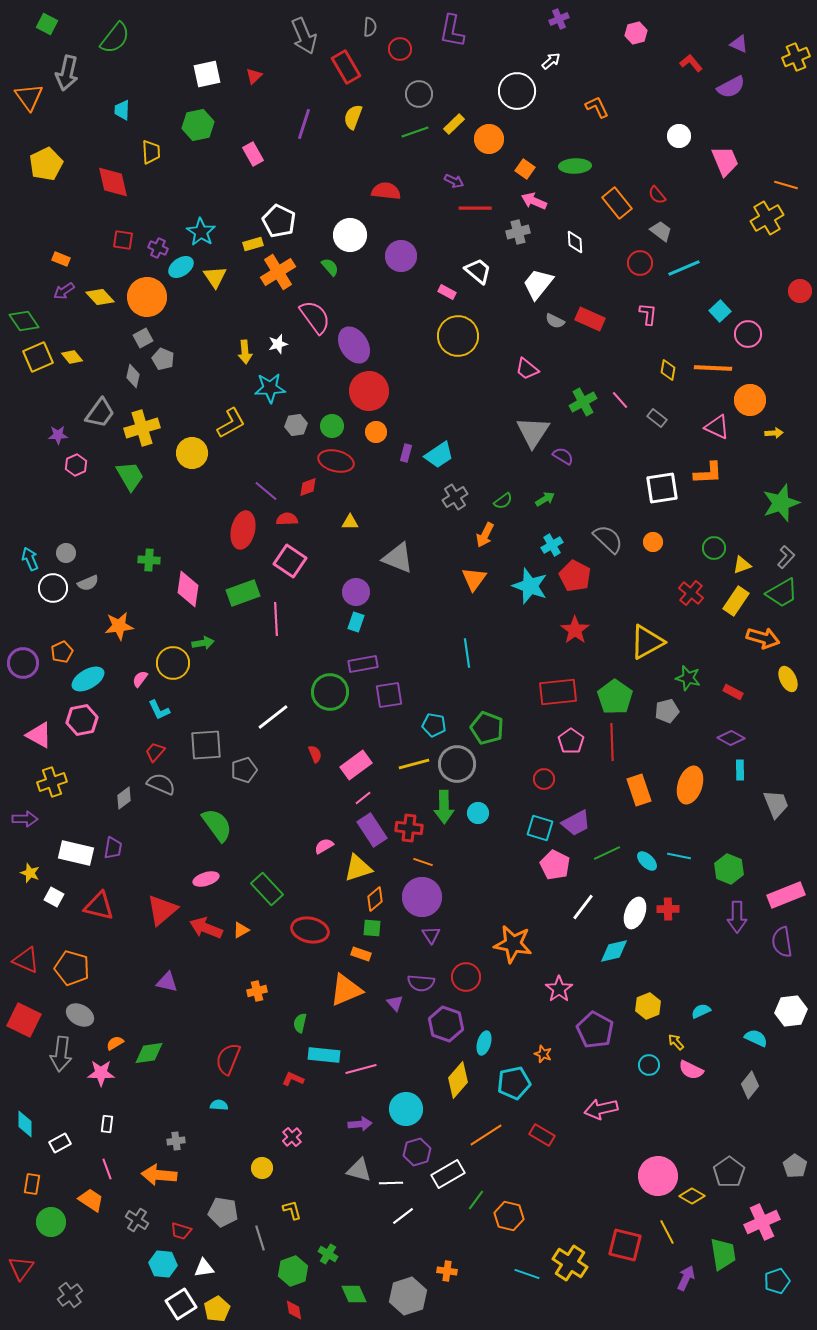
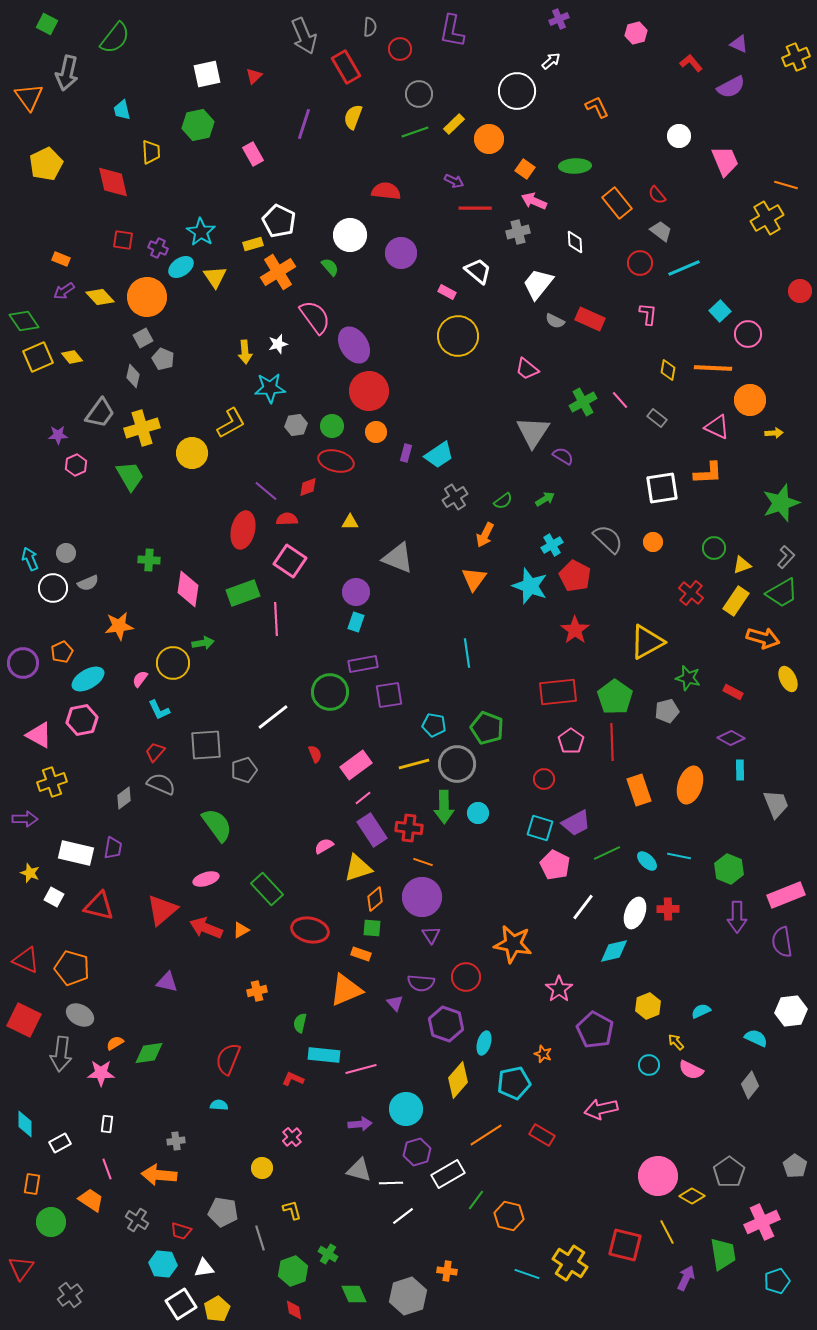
cyan trapezoid at (122, 110): rotated 15 degrees counterclockwise
purple circle at (401, 256): moved 3 px up
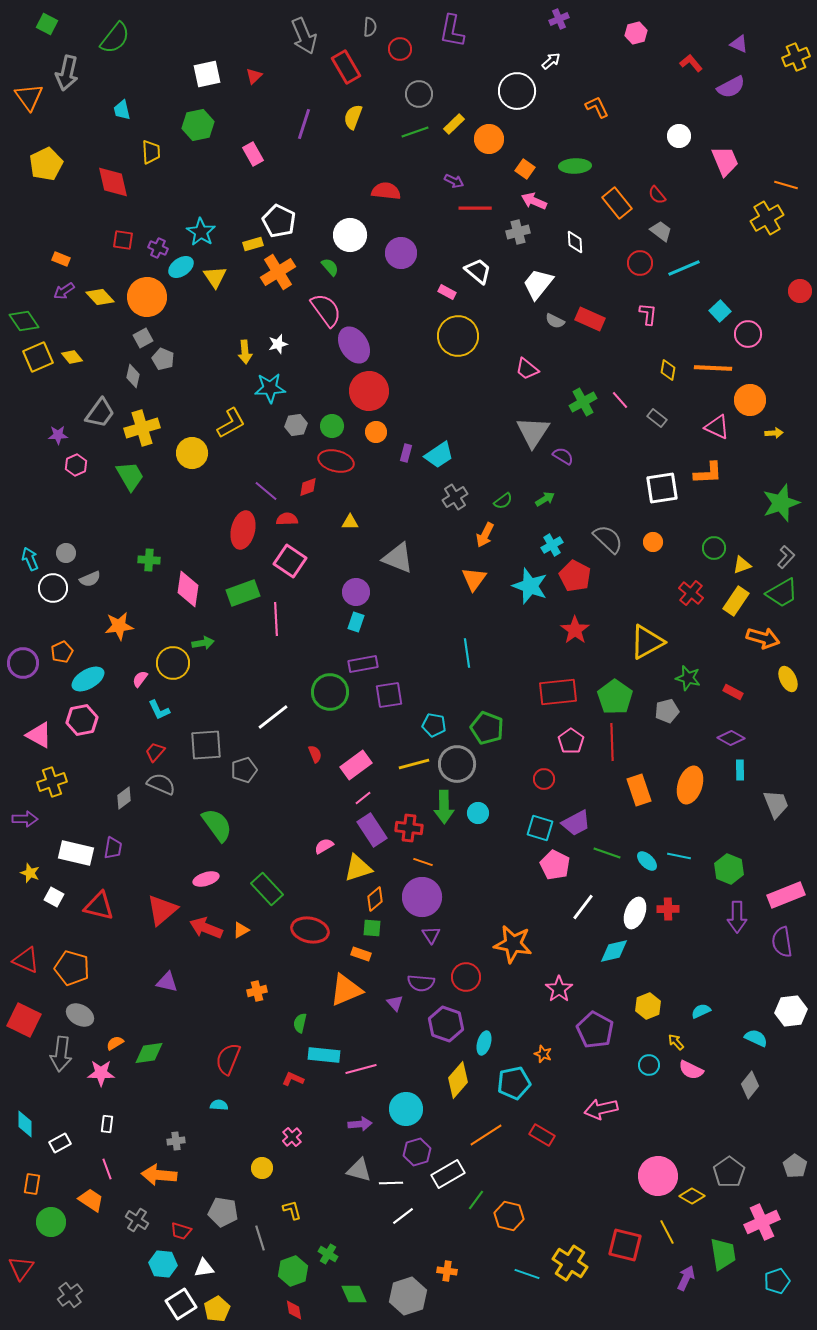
pink semicircle at (315, 317): moved 11 px right, 7 px up
gray semicircle at (88, 583): moved 2 px right, 4 px up
green line at (607, 853): rotated 44 degrees clockwise
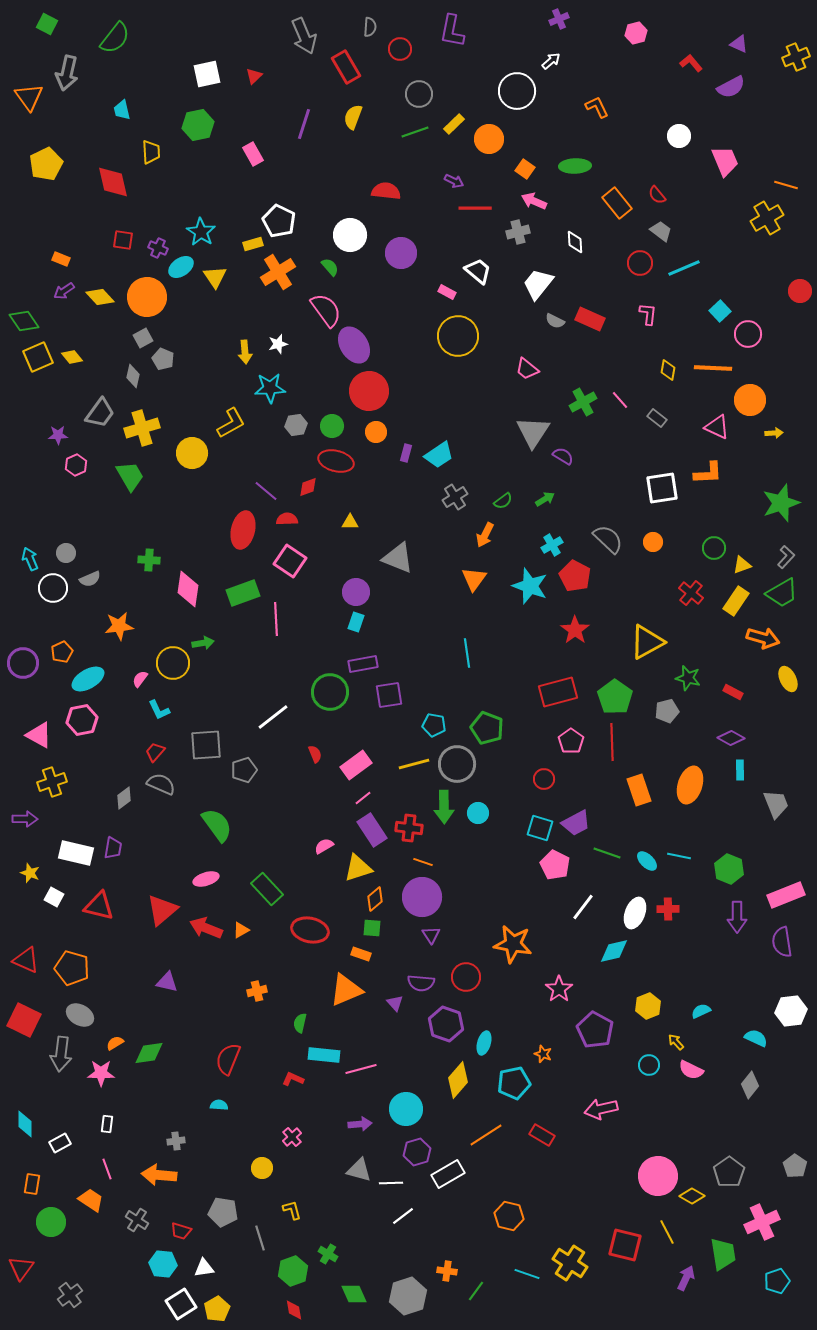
red rectangle at (558, 692): rotated 9 degrees counterclockwise
green line at (476, 1200): moved 91 px down
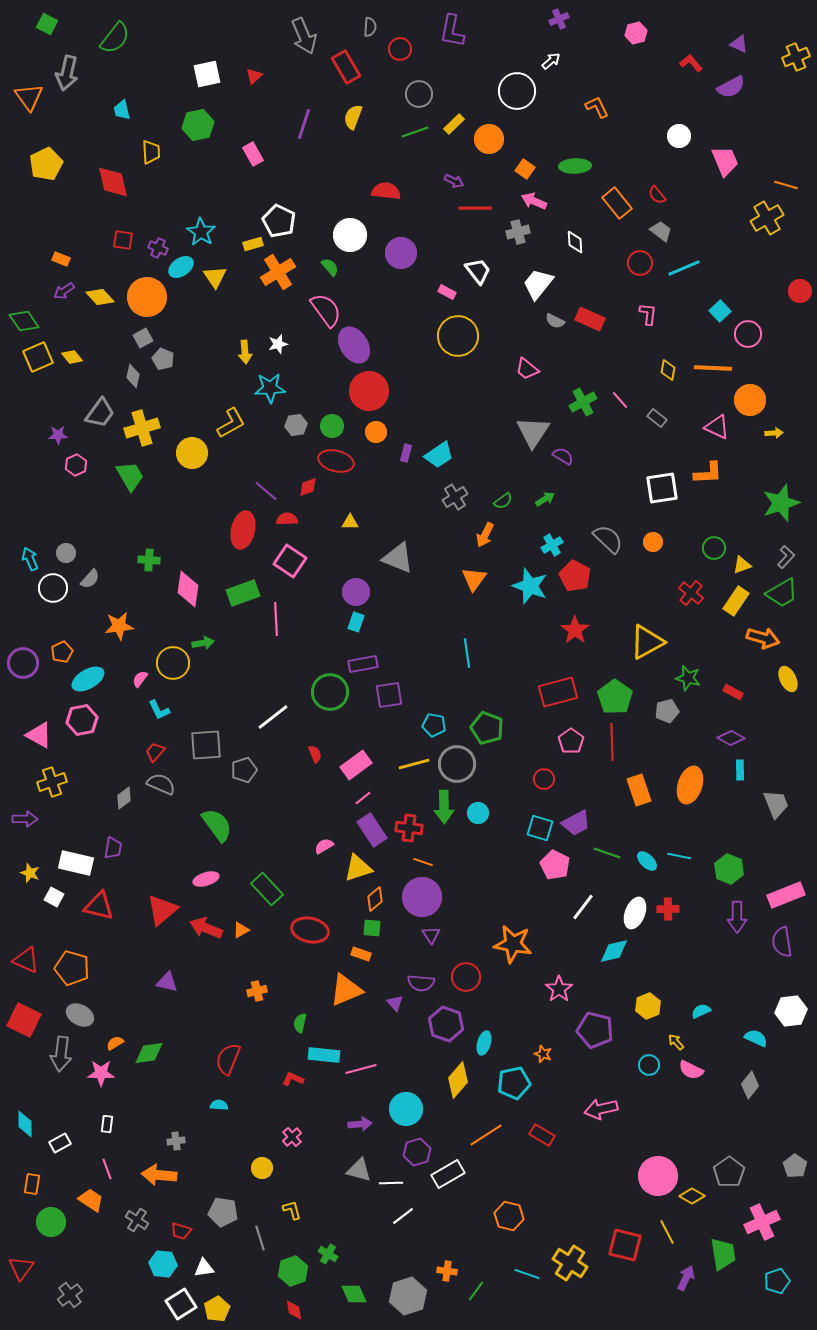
white trapezoid at (478, 271): rotated 12 degrees clockwise
gray semicircle at (90, 579): rotated 25 degrees counterclockwise
white rectangle at (76, 853): moved 10 px down
purple pentagon at (595, 1030): rotated 15 degrees counterclockwise
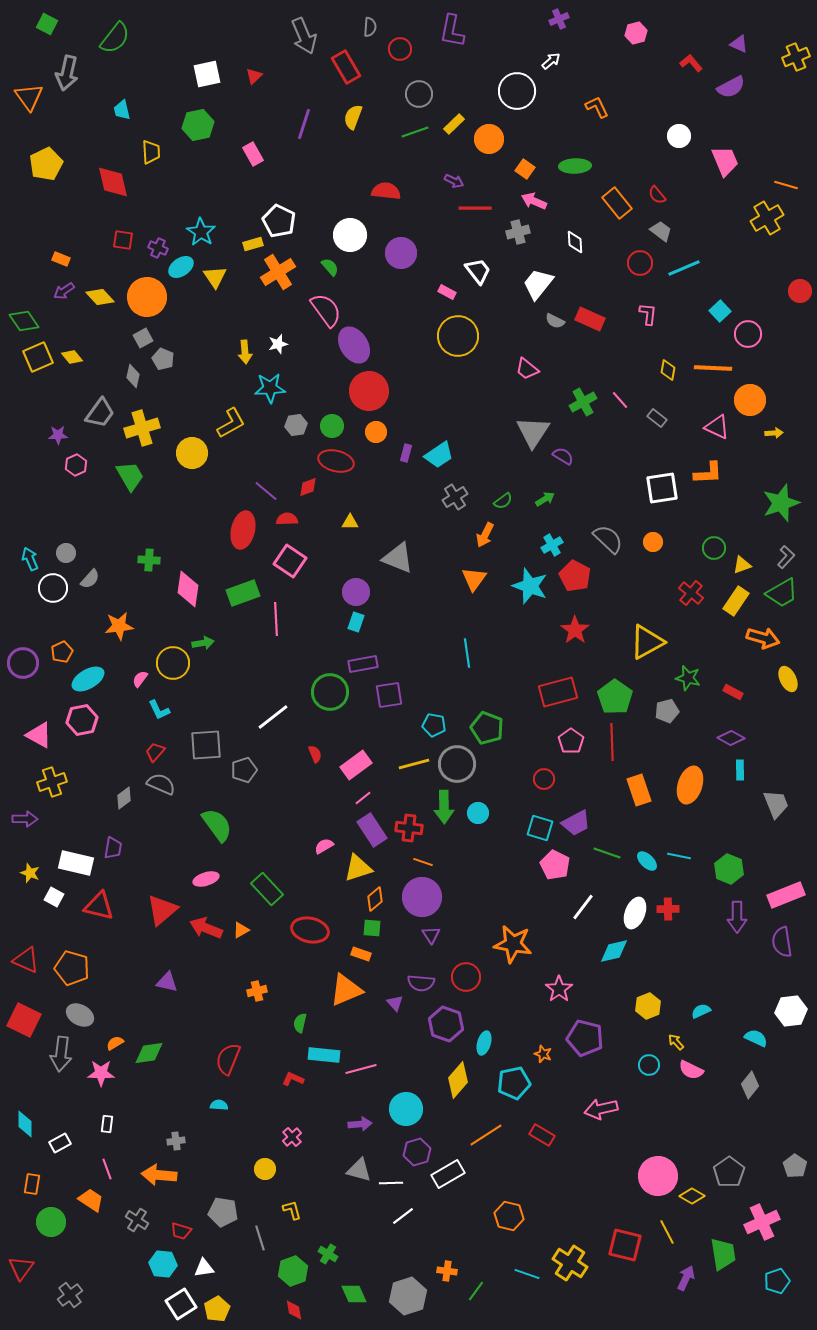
purple pentagon at (595, 1030): moved 10 px left, 8 px down
yellow circle at (262, 1168): moved 3 px right, 1 px down
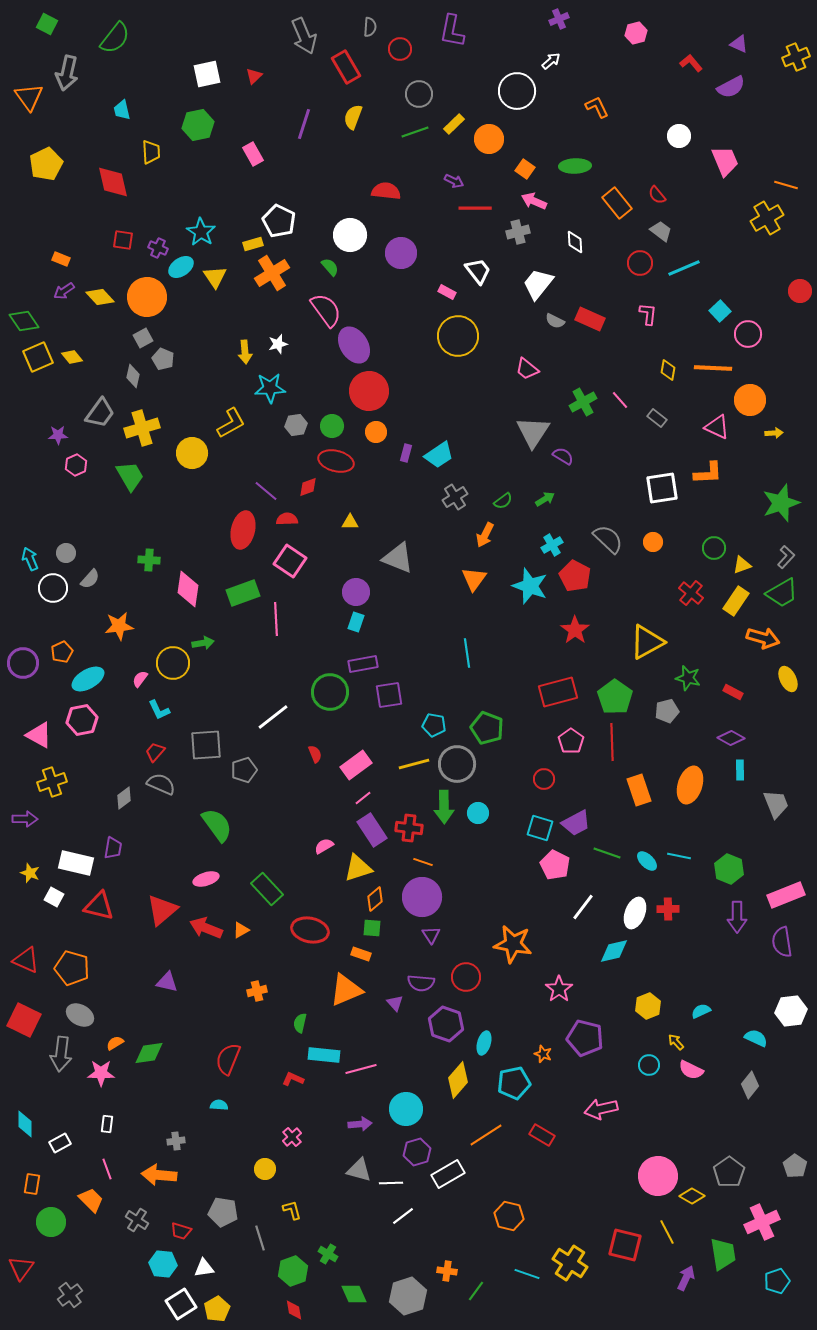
orange cross at (278, 272): moved 6 px left, 1 px down
orange trapezoid at (91, 1200): rotated 12 degrees clockwise
